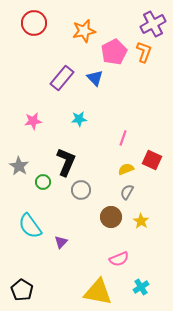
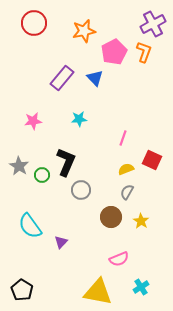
green circle: moved 1 px left, 7 px up
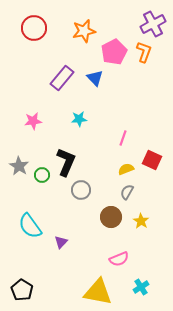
red circle: moved 5 px down
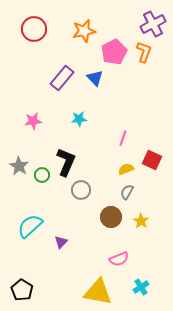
red circle: moved 1 px down
cyan semicircle: rotated 84 degrees clockwise
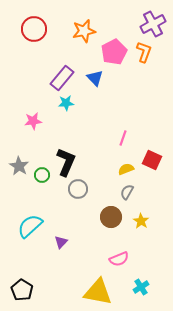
cyan star: moved 13 px left, 16 px up
gray circle: moved 3 px left, 1 px up
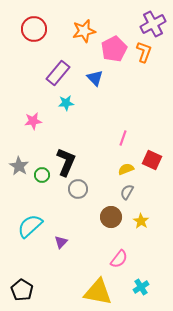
pink pentagon: moved 3 px up
purple rectangle: moved 4 px left, 5 px up
pink semicircle: rotated 30 degrees counterclockwise
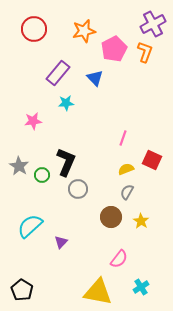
orange L-shape: moved 1 px right
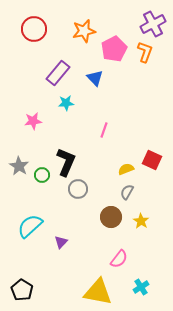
pink line: moved 19 px left, 8 px up
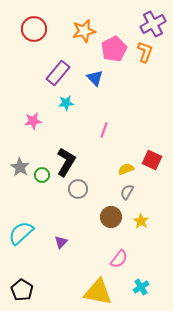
black L-shape: rotated 8 degrees clockwise
gray star: moved 1 px right, 1 px down
cyan semicircle: moved 9 px left, 7 px down
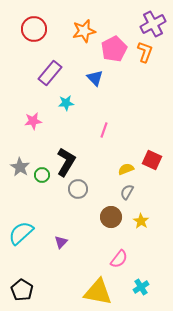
purple rectangle: moved 8 px left
